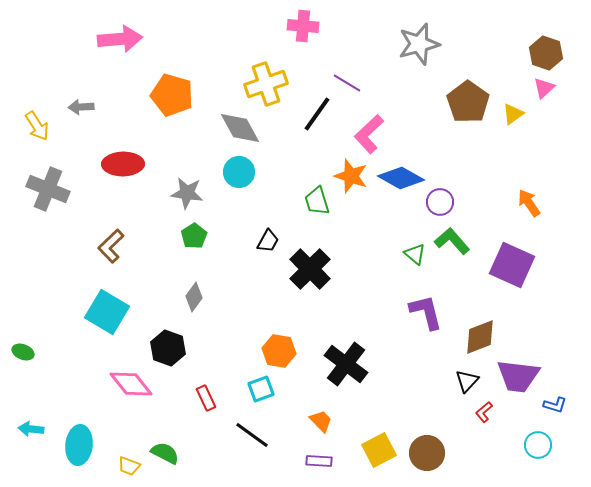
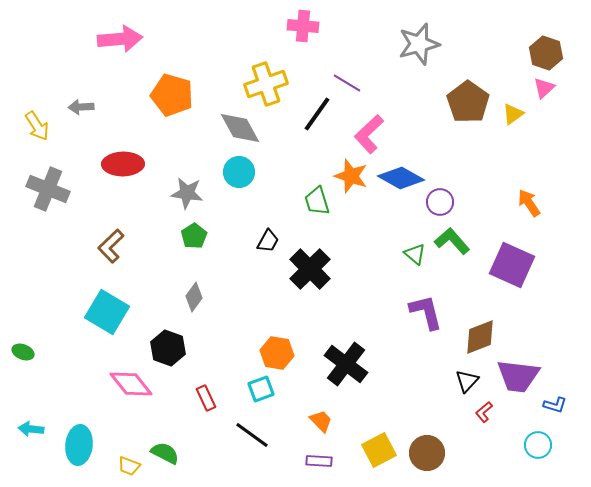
orange hexagon at (279, 351): moved 2 px left, 2 px down
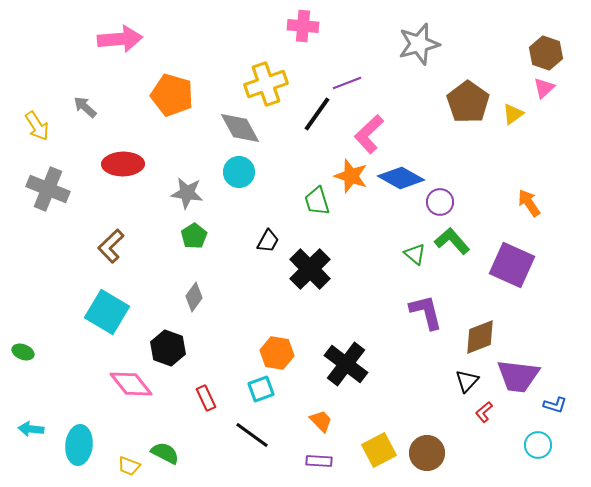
purple line at (347, 83): rotated 52 degrees counterclockwise
gray arrow at (81, 107): moved 4 px right; rotated 45 degrees clockwise
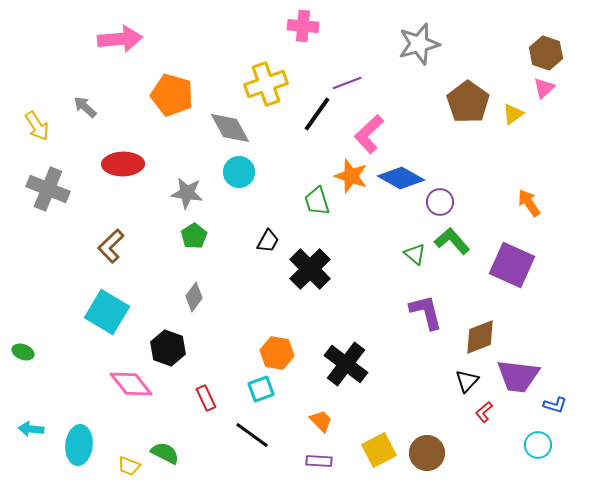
gray diamond at (240, 128): moved 10 px left
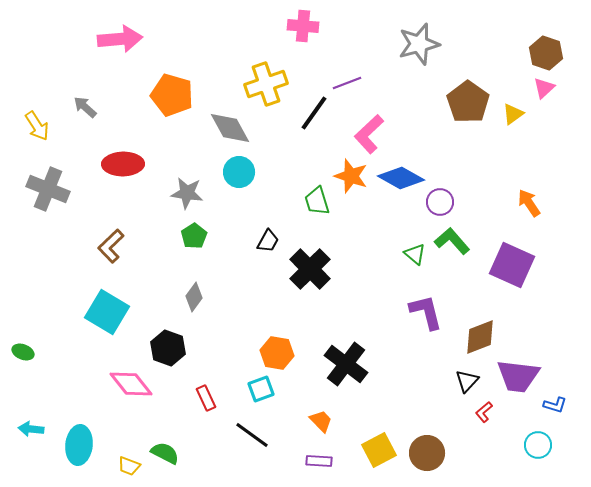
black line at (317, 114): moved 3 px left, 1 px up
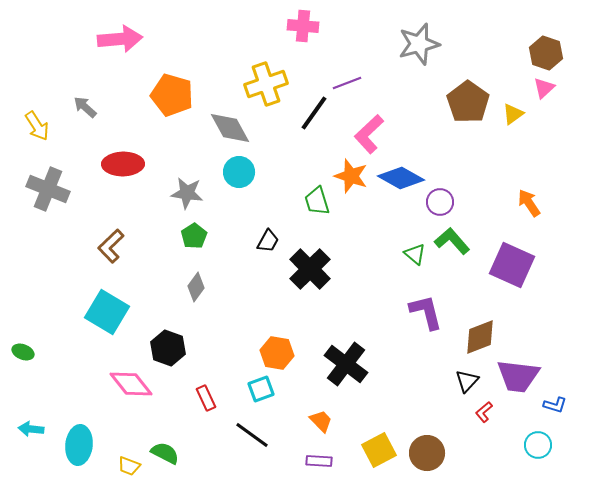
gray diamond at (194, 297): moved 2 px right, 10 px up
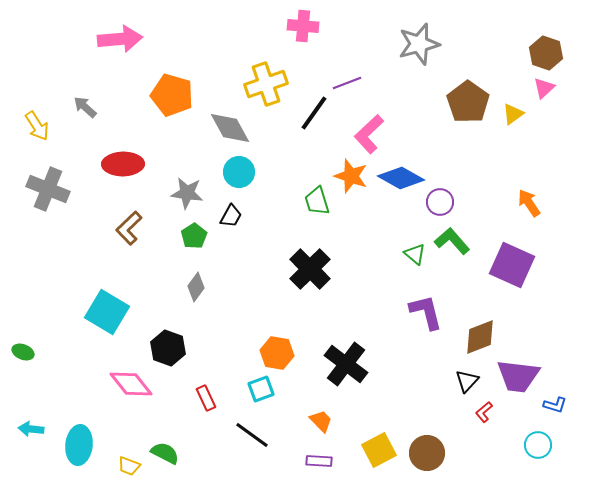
black trapezoid at (268, 241): moved 37 px left, 25 px up
brown L-shape at (111, 246): moved 18 px right, 18 px up
